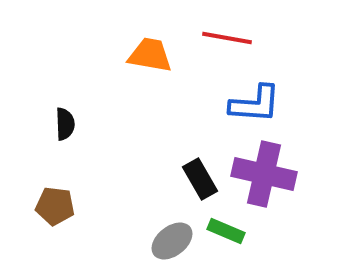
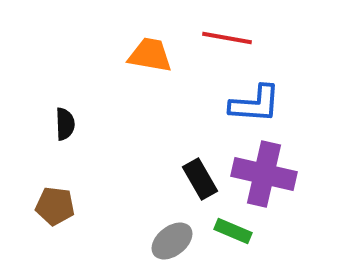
green rectangle: moved 7 px right
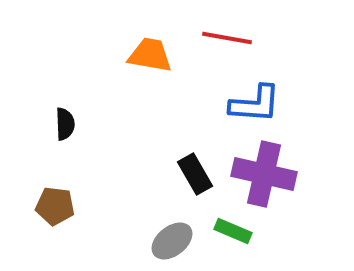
black rectangle: moved 5 px left, 5 px up
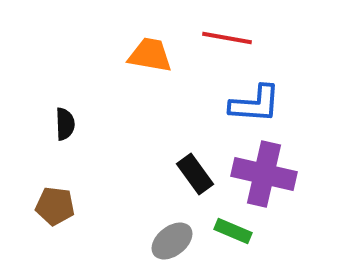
black rectangle: rotated 6 degrees counterclockwise
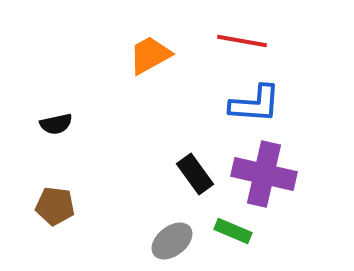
red line: moved 15 px right, 3 px down
orange trapezoid: rotated 39 degrees counterclockwise
black semicircle: moved 9 px left; rotated 80 degrees clockwise
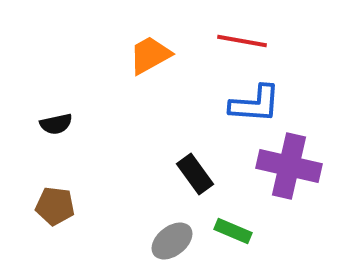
purple cross: moved 25 px right, 8 px up
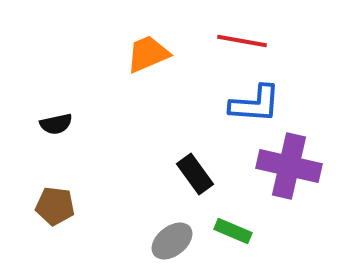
orange trapezoid: moved 2 px left, 1 px up; rotated 6 degrees clockwise
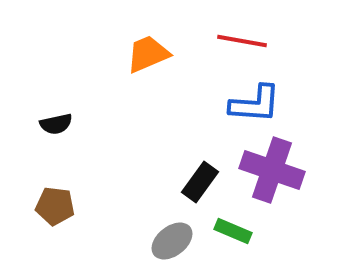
purple cross: moved 17 px left, 4 px down; rotated 6 degrees clockwise
black rectangle: moved 5 px right, 8 px down; rotated 72 degrees clockwise
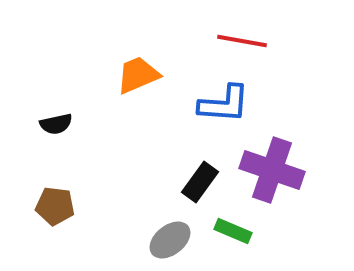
orange trapezoid: moved 10 px left, 21 px down
blue L-shape: moved 31 px left
gray ellipse: moved 2 px left, 1 px up
